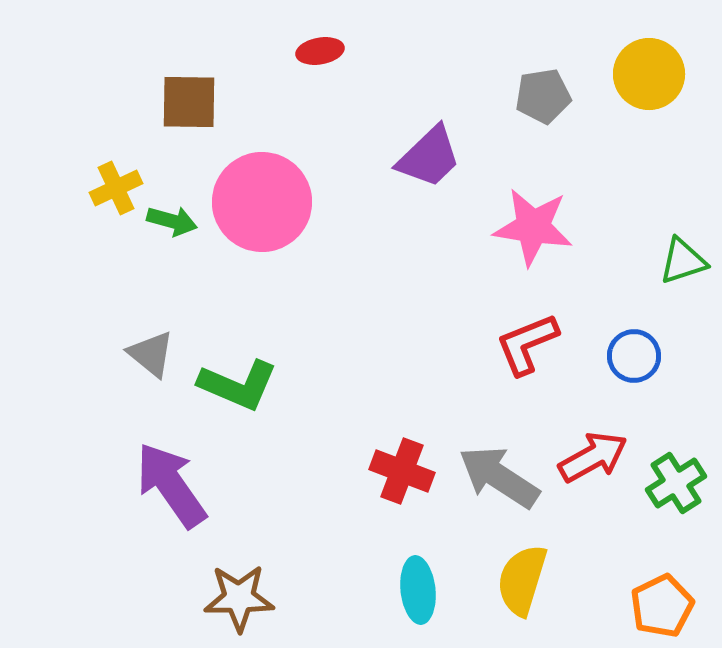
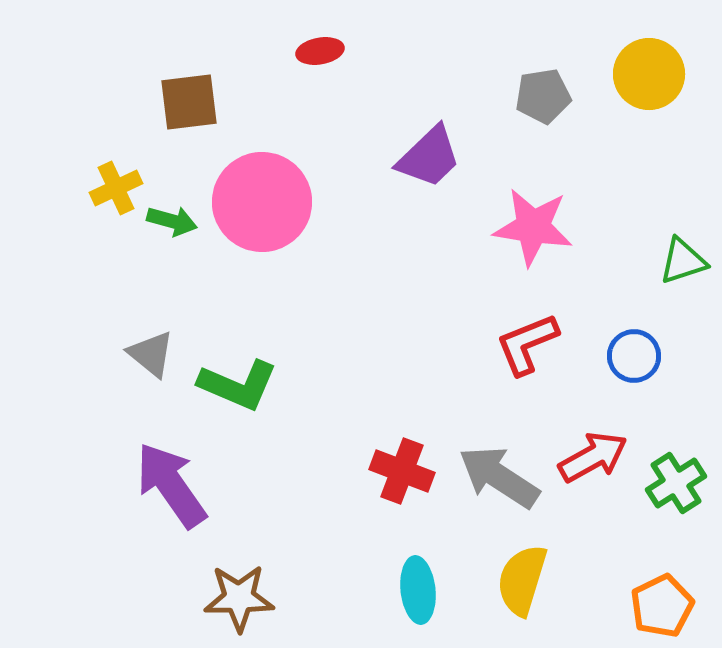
brown square: rotated 8 degrees counterclockwise
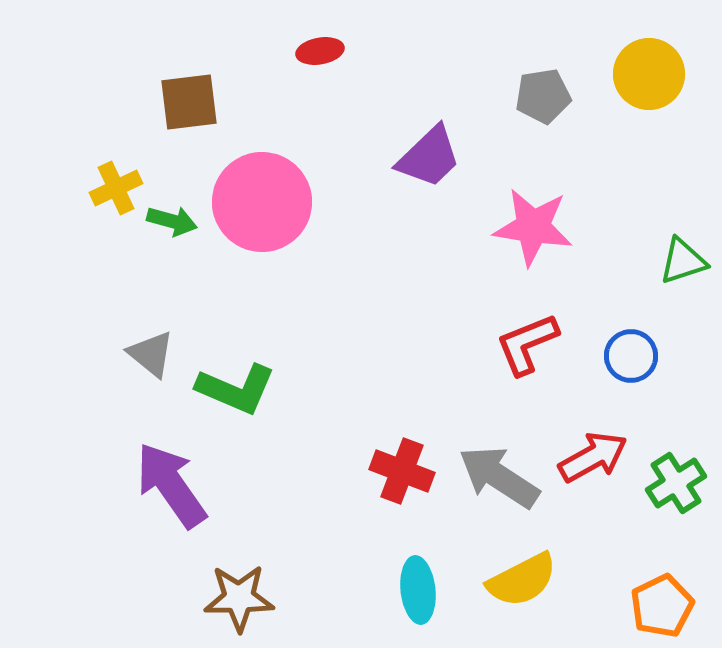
blue circle: moved 3 px left
green L-shape: moved 2 px left, 4 px down
yellow semicircle: rotated 134 degrees counterclockwise
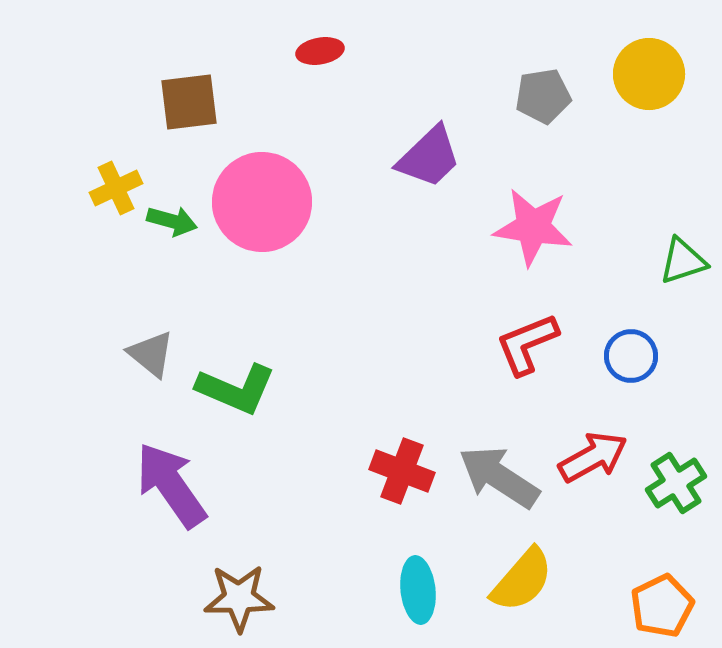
yellow semicircle: rotated 22 degrees counterclockwise
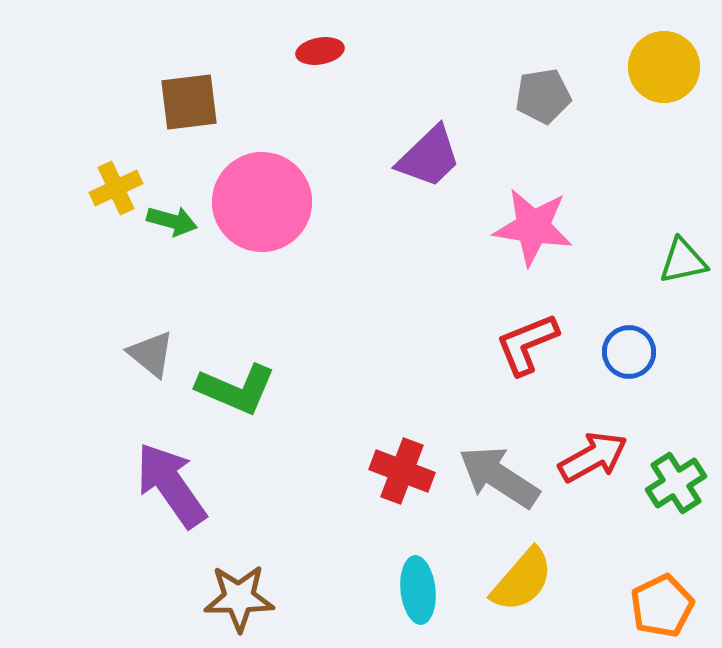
yellow circle: moved 15 px right, 7 px up
green triangle: rotated 6 degrees clockwise
blue circle: moved 2 px left, 4 px up
